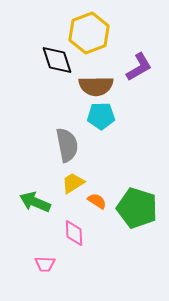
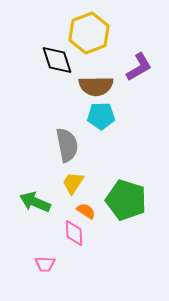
yellow trapezoid: rotated 25 degrees counterclockwise
orange semicircle: moved 11 px left, 10 px down
green pentagon: moved 11 px left, 8 px up
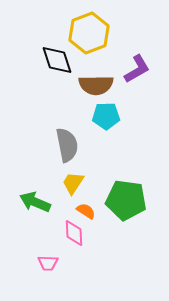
purple L-shape: moved 2 px left, 2 px down
brown semicircle: moved 1 px up
cyan pentagon: moved 5 px right
green pentagon: rotated 9 degrees counterclockwise
pink trapezoid: moved 3 px right, 1 px up
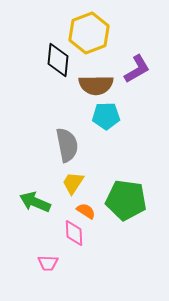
black diamond: moved 1 px right; rotated 24 degrees clockwise
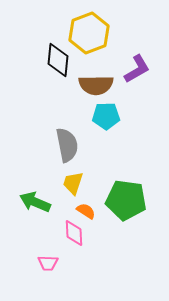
yellow trapezoid: rotated 15 degrees counterclockwise
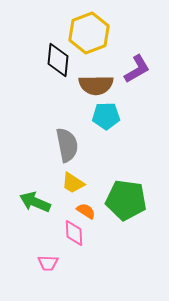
yellow trapezoid: rotated 75 degrees counterclockwise
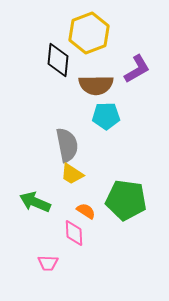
yellow trapezoid: moved 1 px left, 9 px up
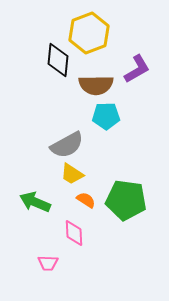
gray semicircle: rotated 72 degrees clockwise
orange semicircle: moved 11 px up
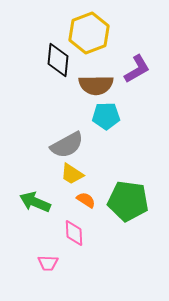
green pentagon: moved 2 px right, 1 px down
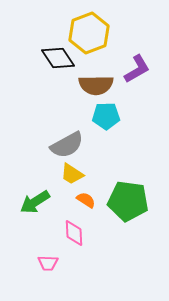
black diamond: moved 2 px up; rotated 40 degrees counterclockwise
green arrow: rotated 56 degrees counterclockwise
